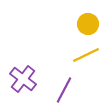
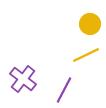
yellow circle: moved 2 px right
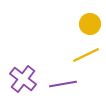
purple line: moved 1 px left, 6 px up; rotated 52 degrees clockwise
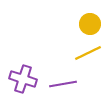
yellow line: moved 2 px right, 2 px up
purple cross: rotated 20 degrees counterclockwise
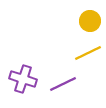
yellow circle: moved 3 px up
purple line: rotated 16 degrees counterclockwise
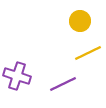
yellow circle: moved 10 px left
purple cross: moved 6 px left, 3 px up
